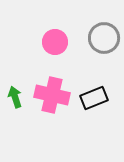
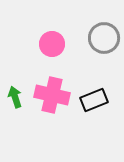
pink circle: moved 3 px left, 2 px down
black rectangle: moved 2 px down
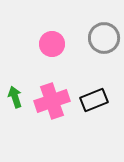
pink cross: moved 6 px down; rotated 32 degrees counterclockwise
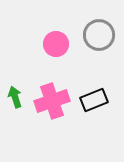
gray circle: moved 5 px left, 3 px up
pink circle: moved 4 px right
